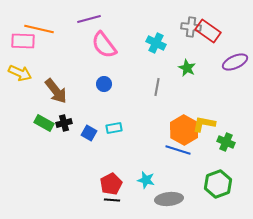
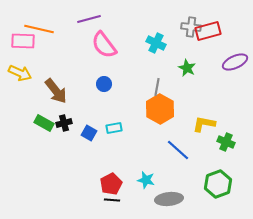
red rectangle: rotated 50 degrees counterclockwise
orange hexagon: moved 24 px left, 21 px up
blue line: rotated 25 degrees clockwise
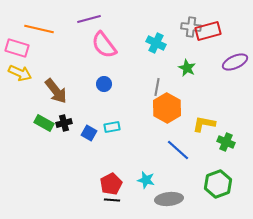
pink rectangle: moved 6 px left, 7 px down; rotated 15 degrees clockwise
orange hexagon: moved 7 px right, 1 px up
cyan rectangle: moved 2 px left, 1 px up
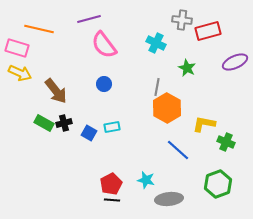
gray cross: moved 9 px left, 7 px up
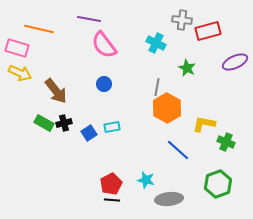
purple line: rotated 25 degrees clockwise
blue square: rotated 28 degrees clockwise
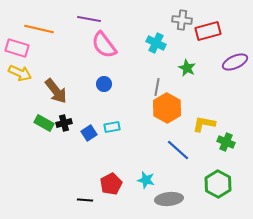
green hexagon: rotated 12 degrees counterclockwise
black line: moved 27 px left
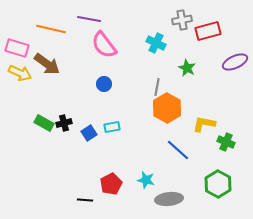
gray cross: rotated 18 degrees counterclockwise
orange line: moved 12 px right
brown arrow: moved 9 px left, 27 px up; rotated 16 degrees counterclockwise
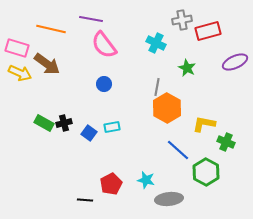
purple line: moved 2 px right
blue square: rotated 21 degrees counterclockwise
green hexagon: moved 12 px left, 12 px up
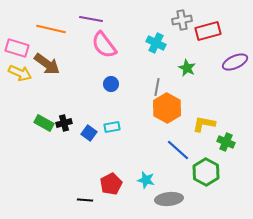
blue circle: moved 7 px right
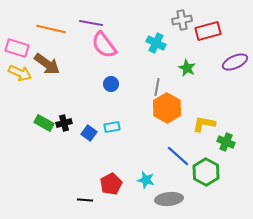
purple line: moved 4 px down
blue line: moved 6 px down
